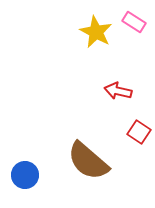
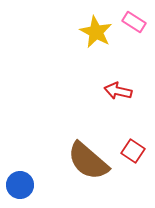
red square: moved 6 px left, 19 px down
blue circle: moved 5 px left, 10 px down
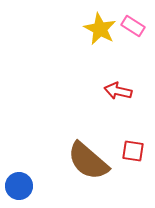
pink rectangle: moved 1 px left, 4 px down
yellow star: moved 4 px right, 3 px up
red square: rotated 25 degrees counterclockwise
blue circle: moved 1 px left, 1 px down
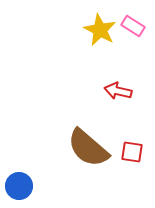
yellow star: moved 1 px down
red square: moved 1 px left, 1 px down
brown semicircle: moved 13 px up
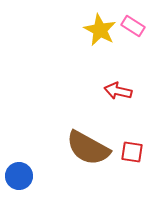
brown semicircle: rotated 12 degrees counterclockwise
blue circle: moved 10 px up
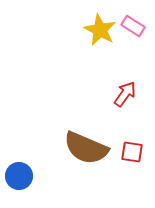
red arrow: moved 7 px right, 3 px down; rotated 112 degrees clockwise
brown semicircle: moved 2 px left; rotated 6 degrees counterclockwise
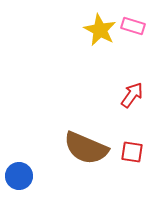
pink rectangle: rotated 15 degrees counterclockwise
red arrow: moved 7 px right, 1 px down
